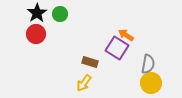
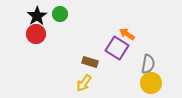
black star: moved 3 px down
orange arrow: moved 1 px right, 1 px up
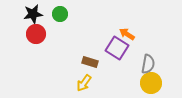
black star: moved 4 px left, 2 px up; rotated 24 degrees clockwise
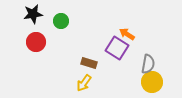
green circle: moved 1 px right, 7 px down
red circle: moved 8 px down
brown rectangle: moved 1 px left, 1 px down
yellow circle: moved 1 px right, 1 px up
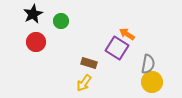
black star: rotated 18 degrees counterclockwise
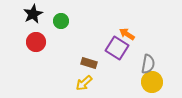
yellow arrow: rotated 12 degrees clockwise
